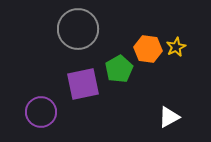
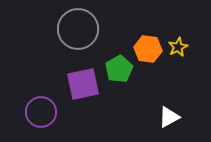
yellow star: moved 2 px right
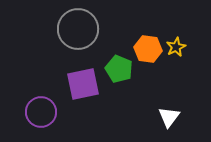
yellow star: moved 2 px left
green pentagon: rotated 20 degrees counterclockwise
white triangle: rotated 25 degrees counterclockwise
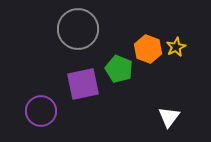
orange hexagon: rotated 12 degrees clockwise
purple circle: moved 1 px up
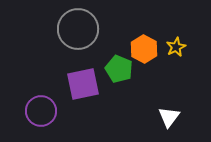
orange hexagon: moved 4 px left; rotated 8 degrees clockwise
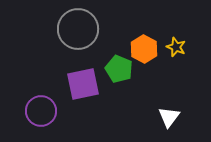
yellow star: rotated 24 degrees counterclockwise
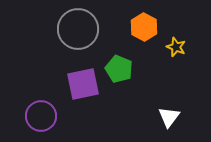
orange hexagon: moved 22 px up
purple circle: moved 5 px down
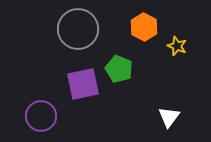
yellow star: moved 1 px right, 1 px up
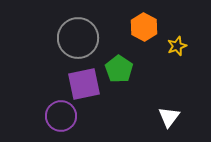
gray circle: moved 9 px down
yellow star: rotated 30 degrees clockwise
green pentagon: rotated 12 degrees clockwise
purple square: moved 1 px right
purple circle: moved 20 px right
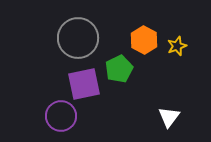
orange hexagon: moved 13 px down
green pentagon: rotated 12 degrees clockwise
